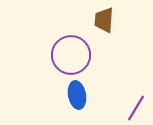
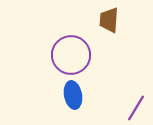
brown trapezoid: moved 5 px right
blue ellipse: moved 4 px left
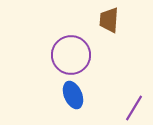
blue ellipse: rotated 12 degrees counterclockwise
purple line: moved 2 px left
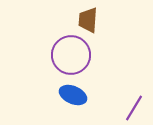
brown trapezoid: moved 21 px left
blue ellipse: rotated 44 degrees counterclockwise
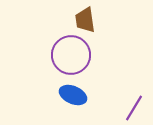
brown trapezoid: moved 3 px left; rotated 12 degrees counterclockwise
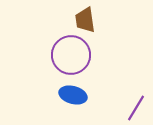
blue ellipse: rotated 8 degrees counterclockwise
purple line: moved 2 px right
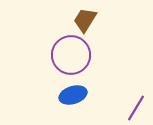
brown trapezoid: rotated 40 degrees clockwise
blue ellipse: rotated 32 degrees counterclockwise
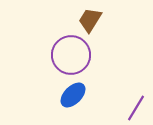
brown trapezoid: moved 5 px right
blue ellipse: rotated 28 degrees counterclockwise
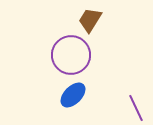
purple line: rotated 56 degrees counterclockwise
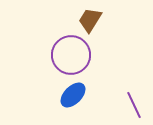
purple line: moved 2 px left, 3 px up
